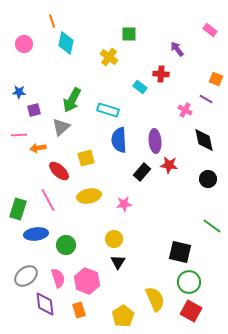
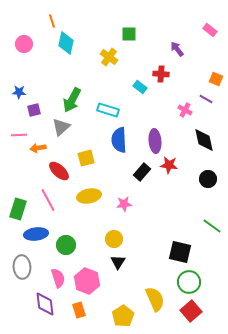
gray ellipse at (26, 276): moved 4 px left, 9 px up; rotated 55 degrees counterclockwise
red square at (191, 311): rotated 20 degrees clockwise
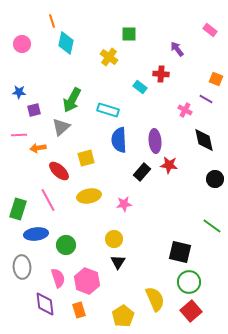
pink circle at (24, 44): moved 2 px left
black circle at (208, 179): moved 7 px right
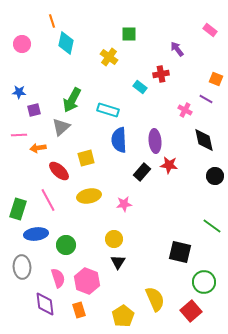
red cross at (161, 74): rotated 14 degrees counterclockwise
black circle at (215, 179): moved 3 px up
green circle at (189, 282): moved 15 px right
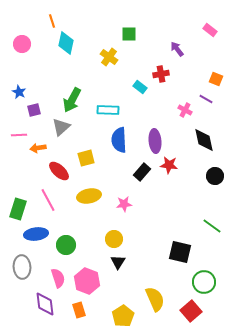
blue star at (19, 92): rotated 24 degrees clockwise
cyan rectangle at (108, 110): rotated 15 degrees counterclockwise
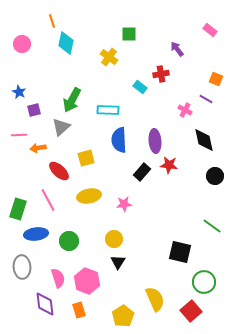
green circle at (66, 245): moved 3 px right, 4 px up
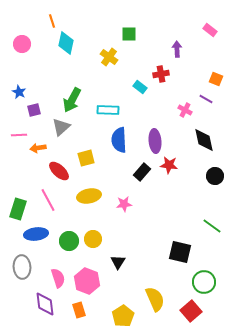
purple arrow at (177, 49): rotated 35 degrees clockwise
yellow circle at (114, 239): moved 21 px left
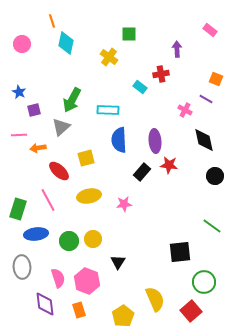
black square at (180, 252): rotated 20 degrees counterclockwise
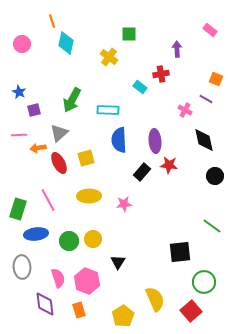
gray triangle at (61, 127): moved 2 px left, 6 px down
red ellipse at (59, 171): moved 8 px up; rotated 20 degrees clockwise
yellow ellipse at (89, 196): rotated 10 degrees clockwise
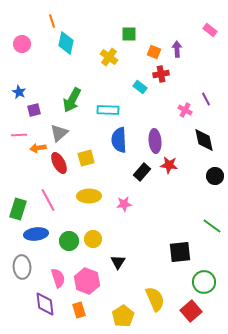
orange square at (216, 79): moved 62 px left, 27 px up
purple line at (206, 99): rotated 32 degrees clockwise
